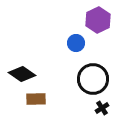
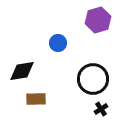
purple hexagon: rotated 10 degrees clockwise
blue circle: moved 18 px left
black diamond: moved 3 px up; rotated 44 degrees counterclockwise
black cross: moved 1 px left, 1 px down
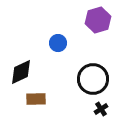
black diamond: moved 1 px left, 1 px down; rotated 16 degrees counterclockwise
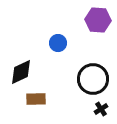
purple hexagon: rotated 20 degrees clockwise
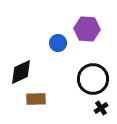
purple hexagon: moved 11 px left, 9 px down
black cross: moved 1 px up
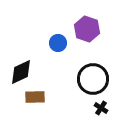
purple hexagon: rotated 15 degrees clockwise
brown rectangle: moved 1 px left, 2 px up
black cross: rotated 24 degrees counterclockwise
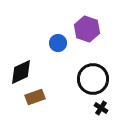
brown rectangle: rotated 18 degrees counterclockwise
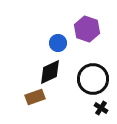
black diamond: moved 29 px right
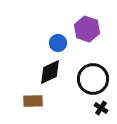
brown rectangle: moved 2 px left, 4 px down; rotated 18 degrees clockwise
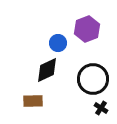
purple hexagon: rotated 20 degrees clockwise
black diamond: moved 3 px left, 2 px up
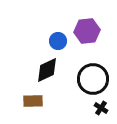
purple hexagon: moved 2 px down; rotated 15 degrees clockwise
blue circle: moved 2 px up
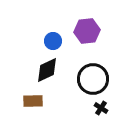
blue circle: moved 5 px left
